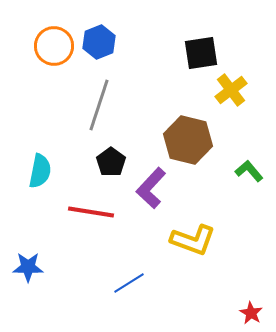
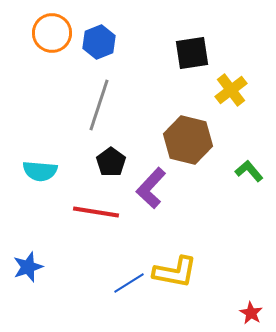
orange circle: moved 2 px left, 13 px up
black square: moved 9 px left
cyan semicircle: rotated 84 degrees clockwise
red line: moved 5 px right
yellow L-shape: moved 18 px left, 32 px down; rotated 9 degrees counterclockwise
blue star: rotated 20 degrees counterclockwise
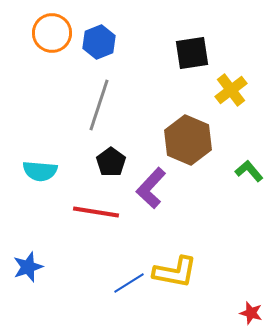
brown hexagon: rotated 9 degrees clockwise
red star: rotated 15 degrees counterclockwise
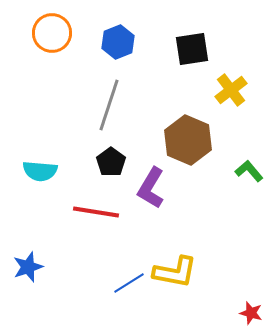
blue hexagon: moved 19 px right
black square: moved 4 px up
gray line: moved 10 px right
purple L-shape: rotated 12 degrees counterclockwise
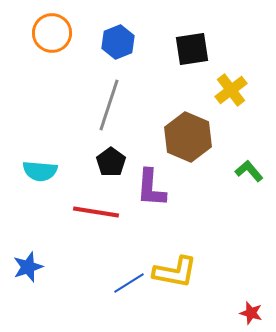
brown hexagon: moved 3 px up
purple L-shape: rotated 27 degrees counterclockwise
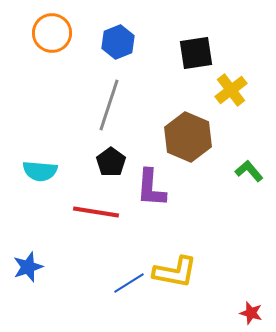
black square: moved 4 px right, 4 px down
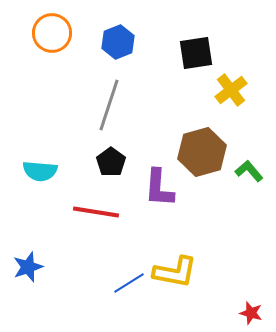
brown hexagon: moved 14 px right, 15 px down; rotated 21 degrees clockwise
purple L-shape: moved 8 px right
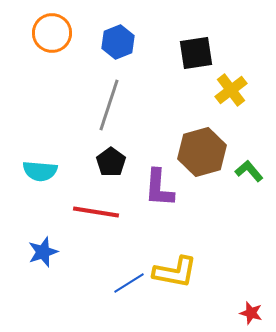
blue star: moved 15 px right, 15 px up
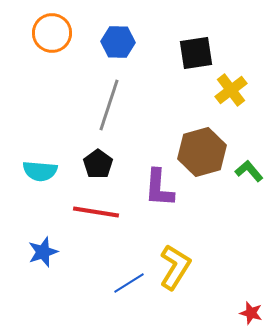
blue hexagon: rotated 24 degrees clockwise
black pentagon: moved 13 px left, 2 px down
yellow L-shape: moved 5 px up; rotated 69 degrees counterclockwise
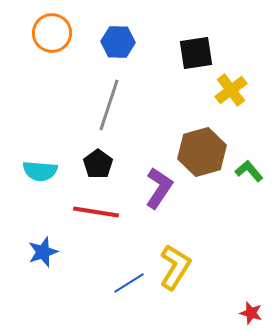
purple L-shape: rotated 150 degrees counterclockwise
